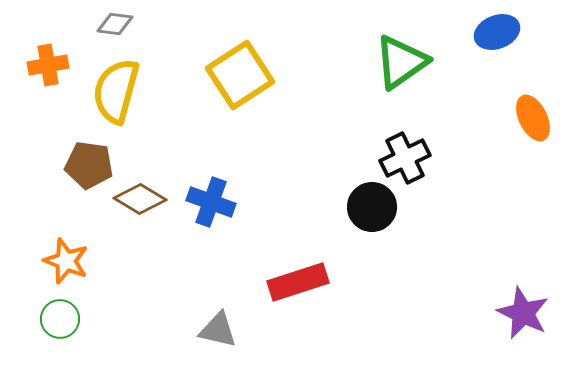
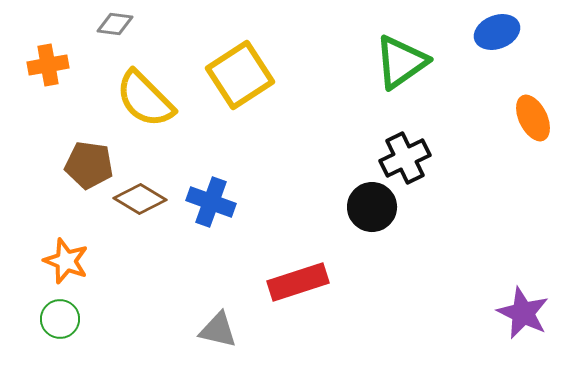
yellow semicircle: moved 29 px right, 8 px down; rotated 60 degrees counterclockwise
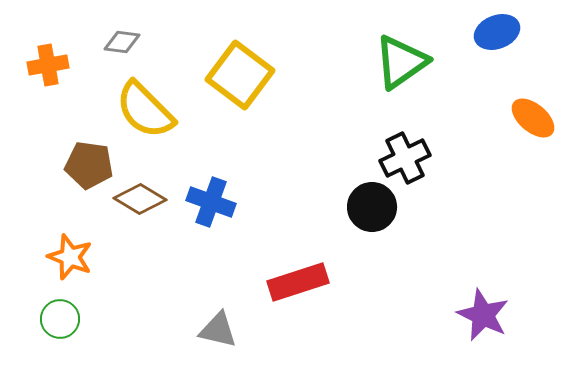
gray diamond: moved 7 px right, 18 px down
yellow square: rotated 20 degrees counterclockwise
yellow semicircle: moved 11 px down
orange ellipse: rotated 24 degrees counterclockwise
orange star: moved 4 px right, 4 px up
purple star: moved 40 px left, 2 px down
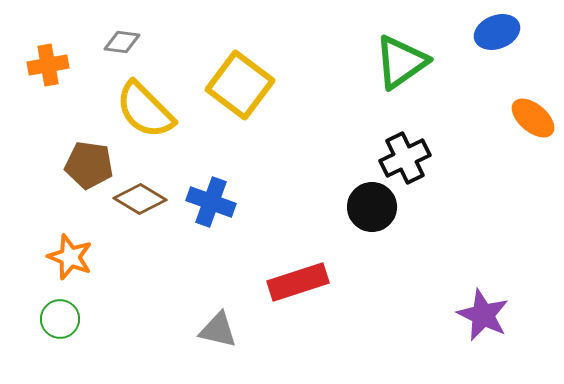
yellow square: moved 10 px down
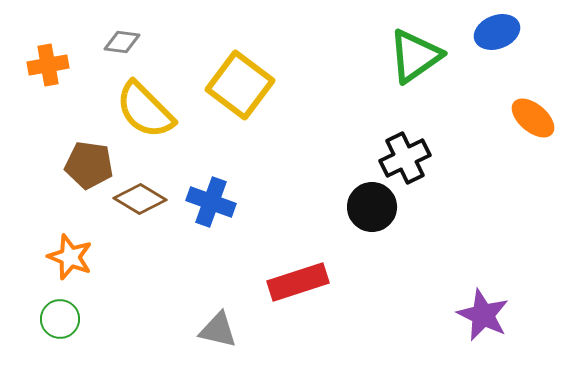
green triangle: moved 14 px right, 6 px up
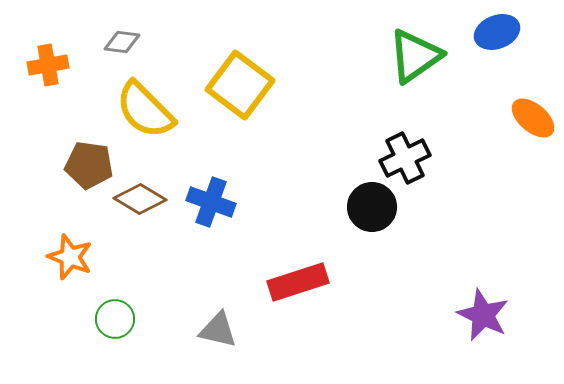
green circle: moved 55 px right
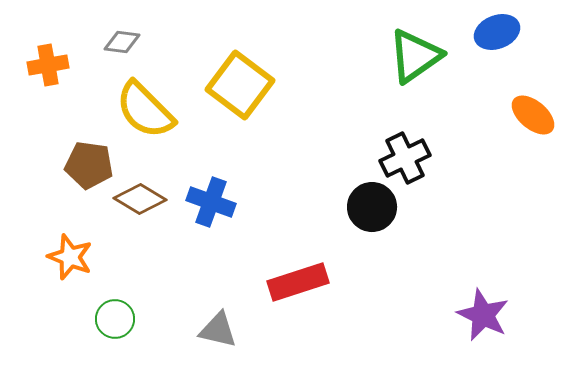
orange ellipse: moved 3 px up
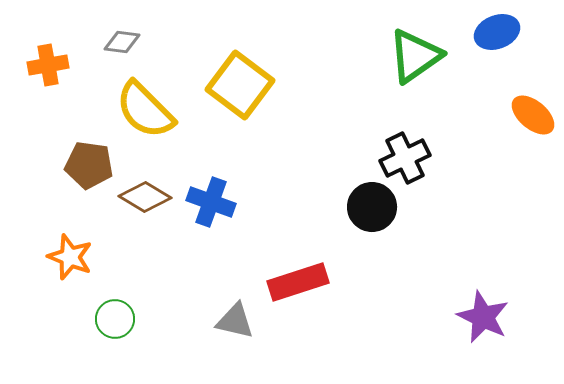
brown diamond: moved 5 px right, 2 px up
purple star: moved 2 px down
gray triangle: moved 17 px right, 9 px up
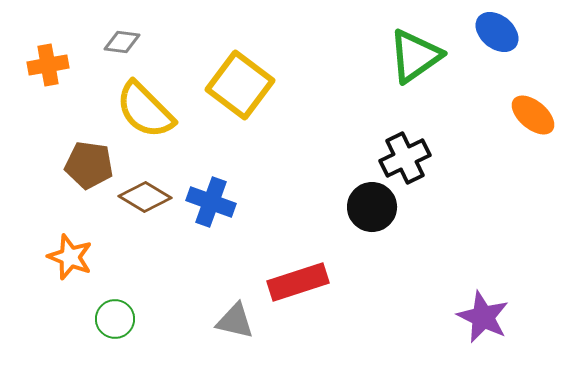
blue ellipse: rotated 60 degrees clockwise
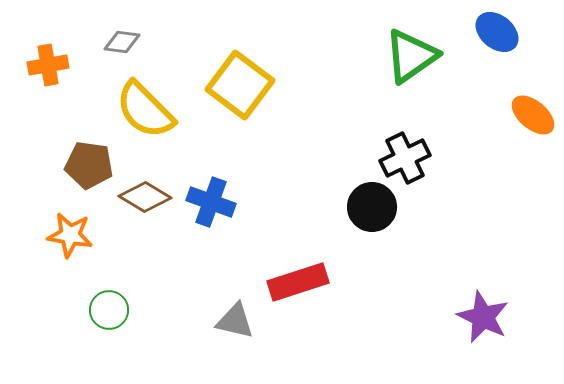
green triangle: moved 4 px left
orange star: moved 22 px up; rotated 12 degrees counterclockwise
green circle: moved 6 px left, 9 px up
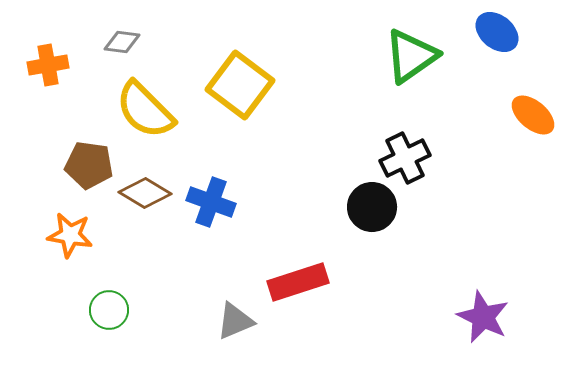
brown diamond: moved 4 px up
gray triangle: rotated 36 degrees counterclockwise
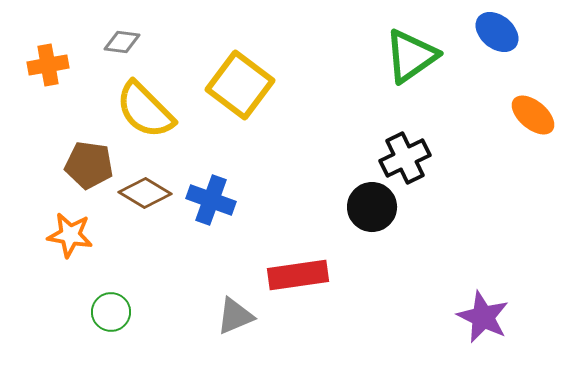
blue cross: moved 2 px up
red rectangle: moved 7 px up; rotated 10 degrees clockwise
green circle: moved 2 px right, 2 px down
gray triangle: moved 5 px up
